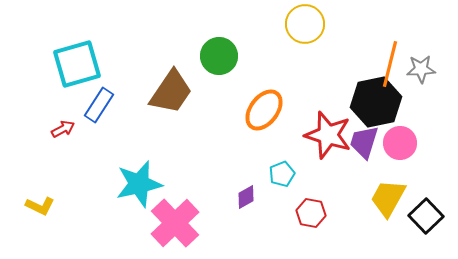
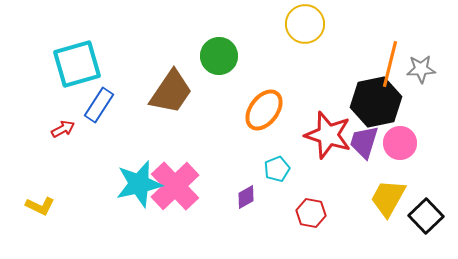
cyan pentagon: moved 5 px left, 5 px up
pink cross: moved 37 px up
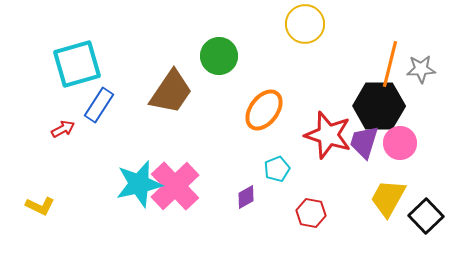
black hexagon: moved 3 px right, 4 px down; rotated 12 degrees clockwise
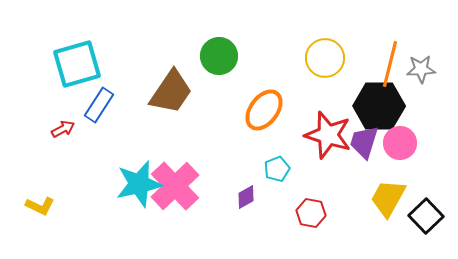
yellow circle: moved 20 px right, 34 px down
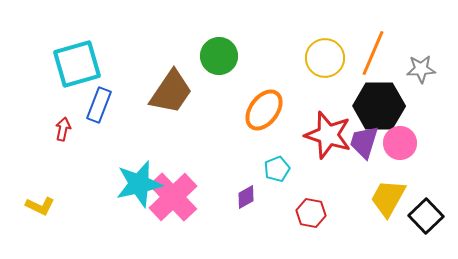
orange line: moved 17 px left, 11 px up; rotated 9 degrees clockwise
blue rectangle: rotated 12 degrees counterclockwise
red arrow: rotated 50 degrees counterclockwise
pink cross: moved 2 px left, 11 px down
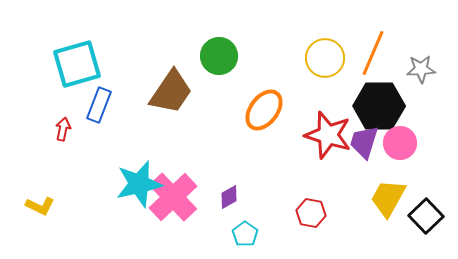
cyan pentagon: moved 32 px left, 65 px down; rotated 15 degrees counterclockwise
purple diamond: moved 17 px left
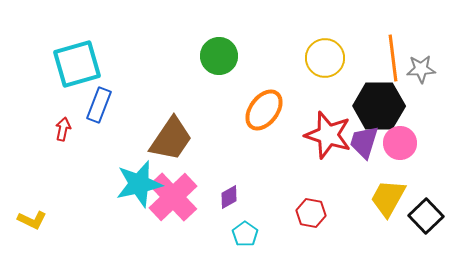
orange line: moved 20 px right, 5 px down; rotated 30 degrees counterclockwise
brown trapezoid: moved 47 px down
yellow L-shape: moved 8 px left, 14 px down
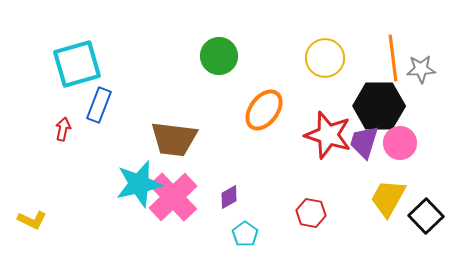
brown trapezoid: moved 3 px right; rotated 63 degrees clockwise
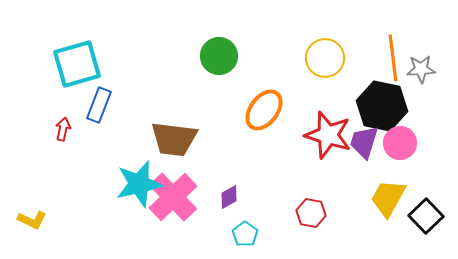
black hexagon: moved 3 px right; rotated 12 degrees clockwise
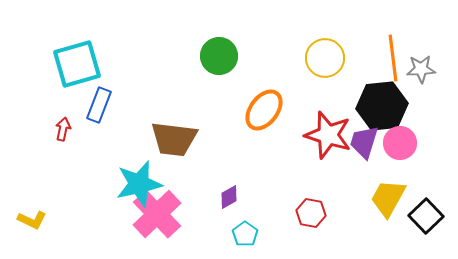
black hexagon: rotated 18 degrees counterclockwise
pink cross: moved 16 px left, 17 px down
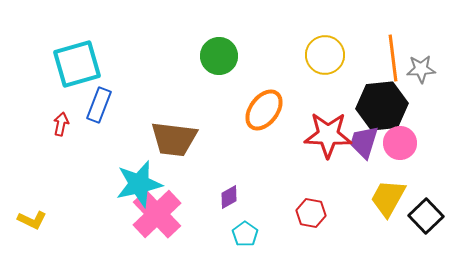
yellow circle: moved 3 px up
red arrow: moved 2 px left, 5 px up
red star: rotated 15 degrees counterclockwise
